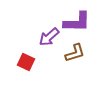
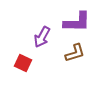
purple arrow: moved 7 px left; rotated 20 degrees counterclockwise
red square: moved 3 px left, 1 px down
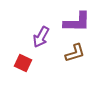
purple arrow: moved 1 px left
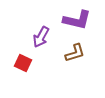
purple L-shape: moved 2 px up; rotated 12 degrees clockwise
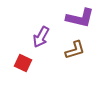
purple L-shape: moved 3 px right, 2 px up
brown L-shape: moved 3 px up
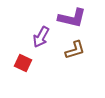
purple L-shape: moved 8 px left
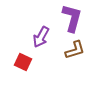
purple L-shape: rotated 88 degrees counterclockwise
red square: moved 1 px up
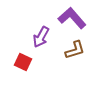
purple L-shape: rotated 56 degrees counterclockwise
